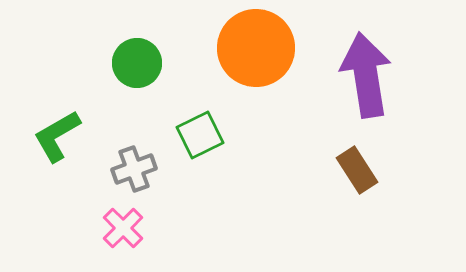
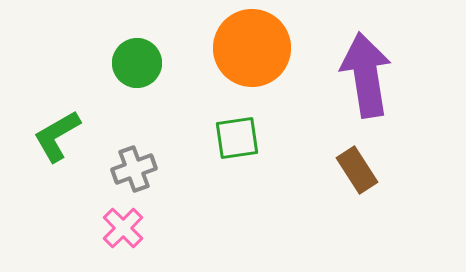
orange circle: moved 4 px left
green square: moved 37 px right, 3 px down; rotated 18 degrees clockwise
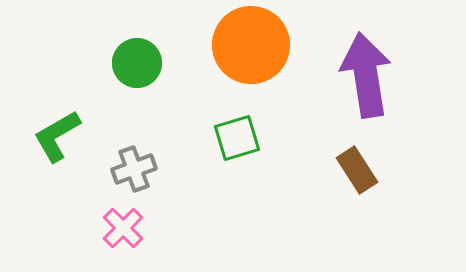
orange circle: moved 1 px left, 3 px up
green square: rotated 9 degrees counterclockwise
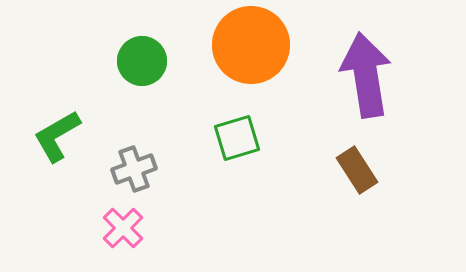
green circle: moved 5 px right, 2 px up
